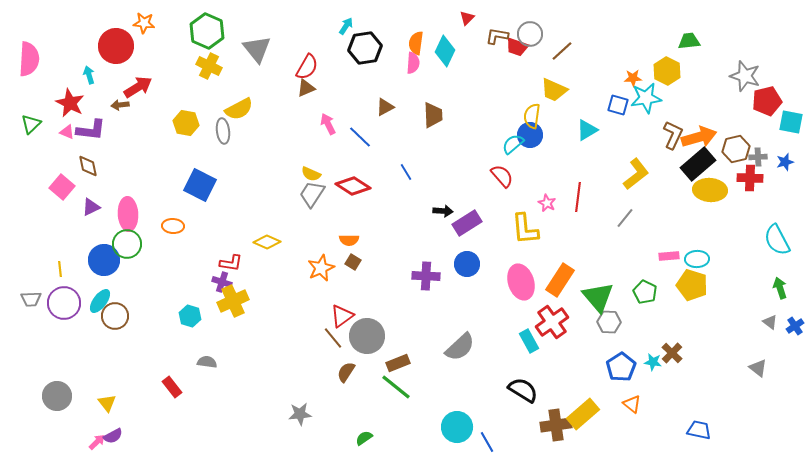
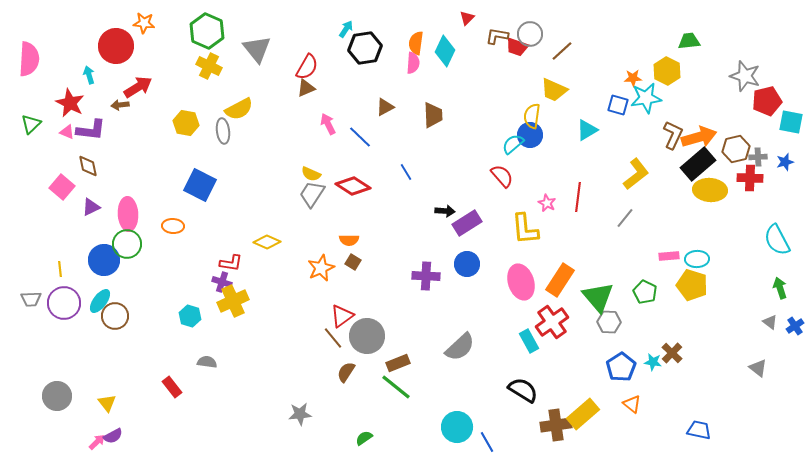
cyan arrow at (346, 26): moved 3 px down
black arrow at (443, 211): moved 2 px right
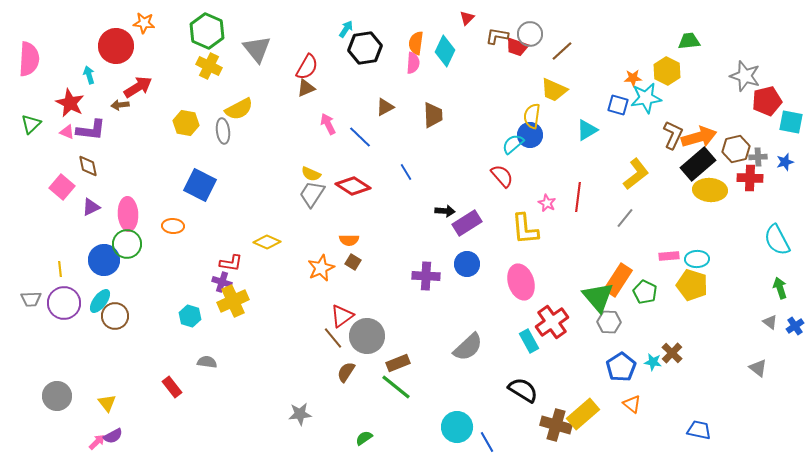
orange rectangle at (560, 280): moved 58 px right
gray semicircle at (460, 347): moved 8 px right
brown cross at (556, 425): rotated 24 degrees clockwise
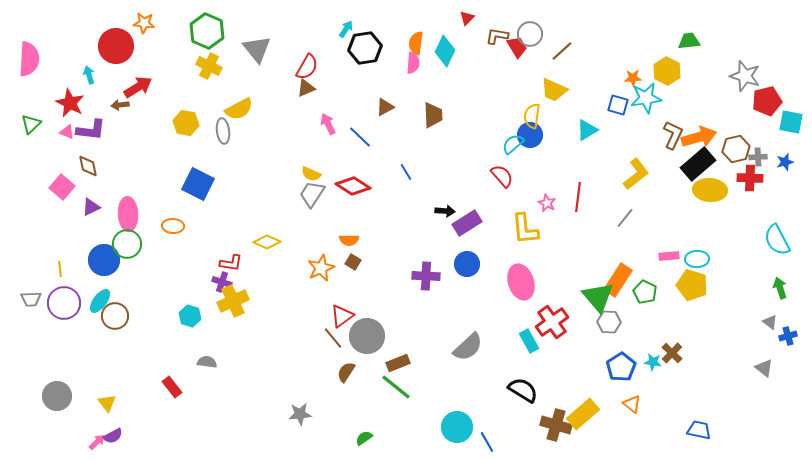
red trapezoid at (517, 47): rotated 140 degrees counterclockwise
blue square at (200, 185): moved 2 px left, 1 px up
blue cross at (795, 326): moved 7 px left, 10 px down; rotated 18 degrees clockwise
gray triangle at (758, 368): moved 6 px right
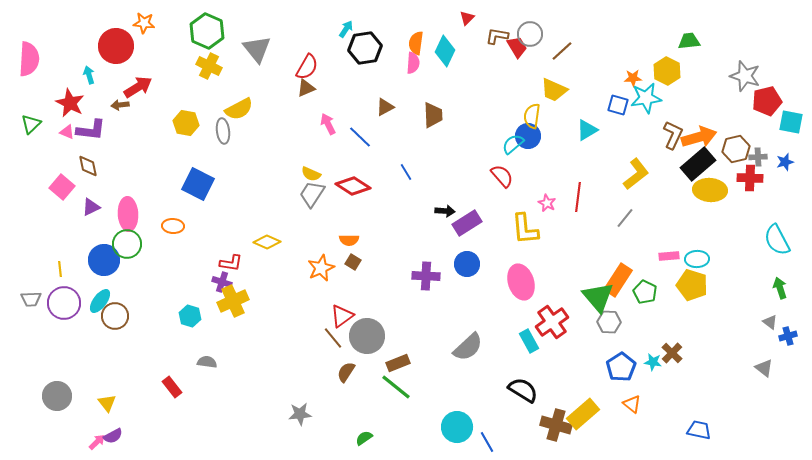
blue circle at (530, 135): moved 2 px left, 1 px down
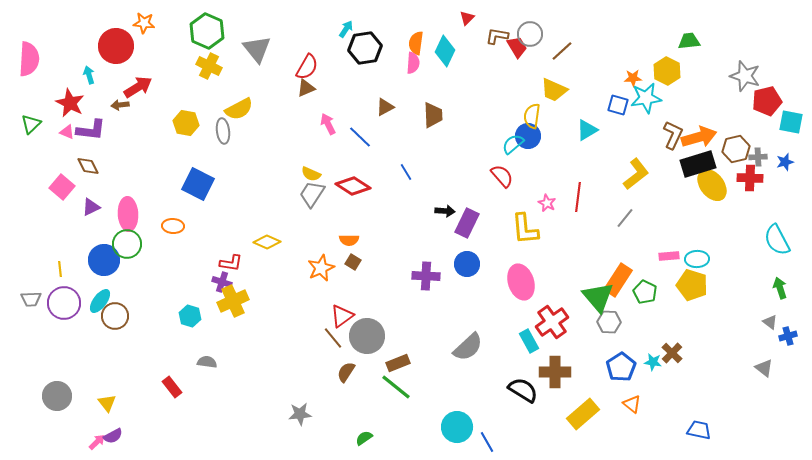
black rectangle at (698, 164): rotated 24 degrees clockwise
brown diamond at (88, 166): rotated 15 degrees counterclockwise
yellow ellipse at (710, 190): moved 2 px right, 5 px up; rotated 48 degrees clockwise
purple rectangle at (467, 223): rotated 32 degrees counterclockwise
brown cross at (556, 425): moved 1 px left, 53 px up; rotated 16 degrees counterclockwise
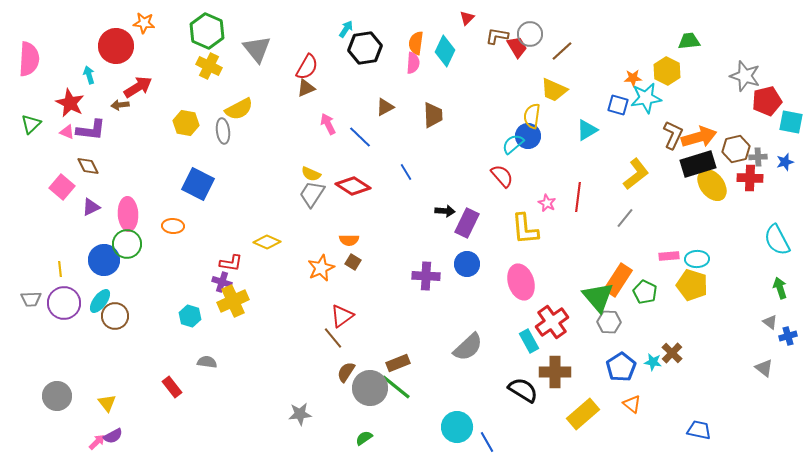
gray circle at (367, 336): moved 3 px right, 52 px down
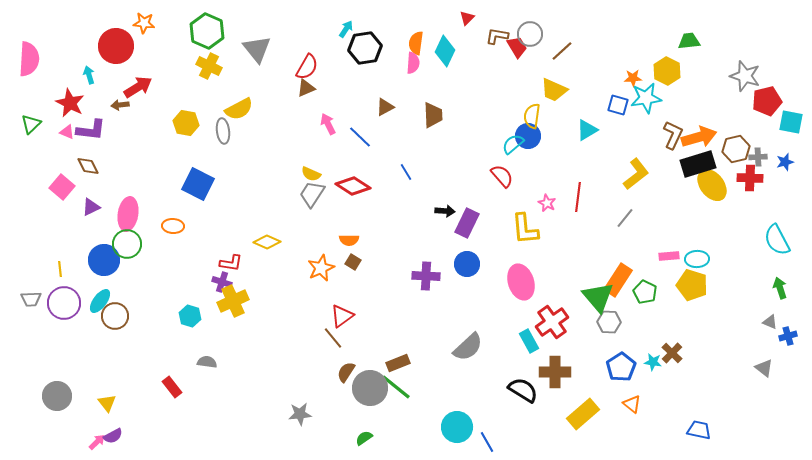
pink ellipse at (128, 214): rotated 12 degrees clockwise
gray triangle at (770, 322): rotated 14 degrees counterclockwise
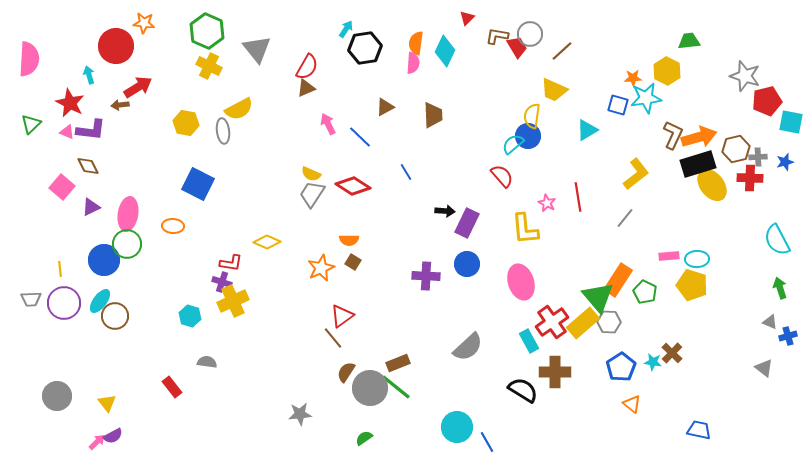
red line at (578, 197): rotated 16 degrees counterclockwise
yellow rectangle at (583, 414): moved 91 px up
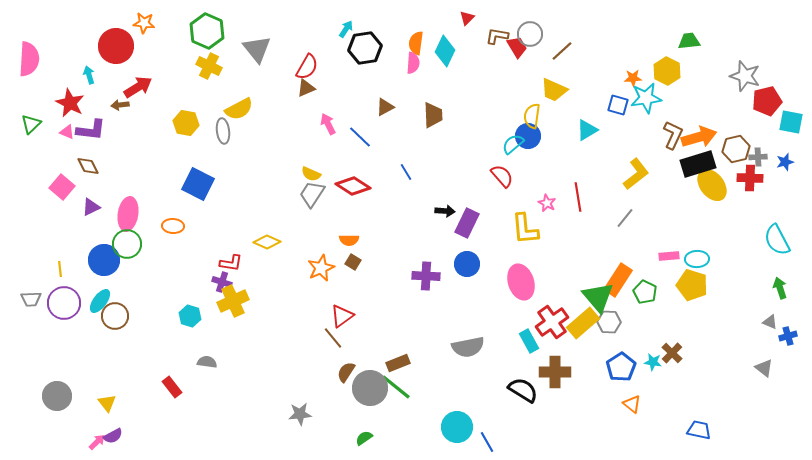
gray semicircle at (468, 347): rotated 32 degrees clockwise
